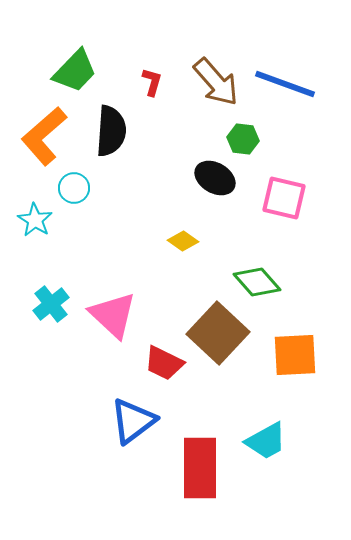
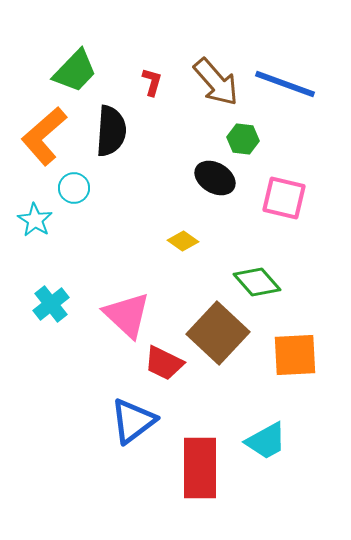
pink triangle: moved 14 px right
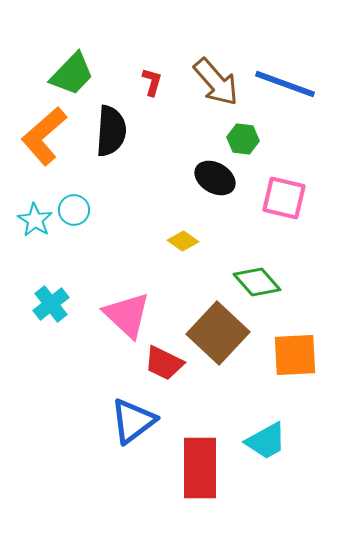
green trapezoid: moved 3 px left, 3 px down
cyan circle: moved 22 px down
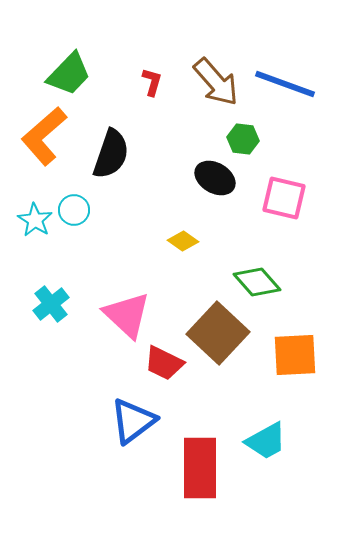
green trapezoid: moved 3 px left
black semicircle: moved 23 px down; rotated 15 degrees clockwise
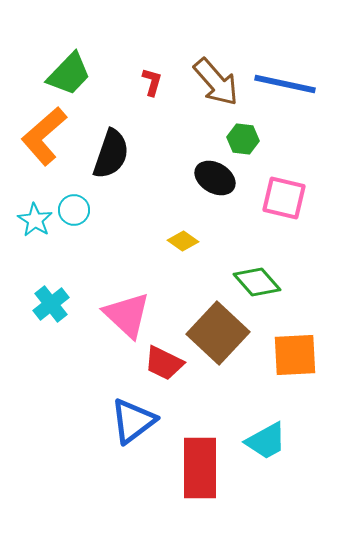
blue line: rotated 8 degrees counterclockwise
